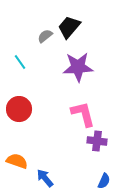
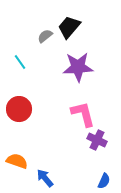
purple cross: moved 1 px up; rotated 18 degrees clockwise
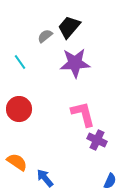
purple star: moved 3 px left, 4 px up
orange semicircle: moved 1 px down; rotated 15 degrees clockwise
blue semicircle: moved 6 px right
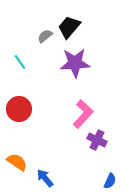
pink L-shape: rotated 56 degrees clockwise
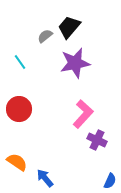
purple star: rotated 8 degrees counterclockwise
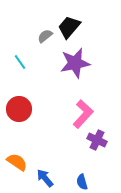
blue semicircle: moved 28 px left, 1 px down; rotated 140 degrees clockwise
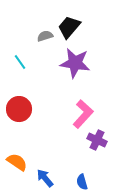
gray semicircle: rotated 21 degrees clockwise
purple star: rotated 20 degrees clockwise
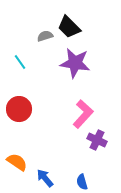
black trapezoid: rotated 85 degrees counterclockwise
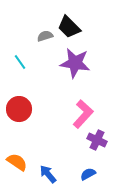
blue arrow: moved 3 px right, 4 px up
blue semicircle: moved 6 px right, 8 px up; rotated 77 degrees clockwise
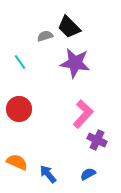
orange semicircle: rotated 10 degrees counterclockwise
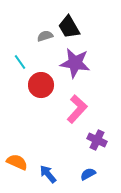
black trapezoid: rotated 15 degrees clockwise
red circle: moved 22 px right, 24 px up
pink L-shape: moved 6 px left, 5 px up
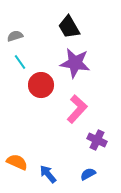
gray semicircle: moved 30 px left
